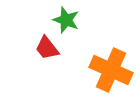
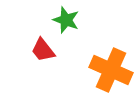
red trapezoid: moved 4 px left, 2 px down
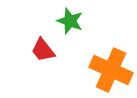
green star: moved 4 px right, 1 px down
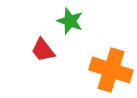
orange cross: rotated 6 degrees counterclockwise
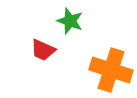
red trapezoid: rotated 28 degrees counterclockwise
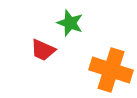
green star: moved 2 px down
